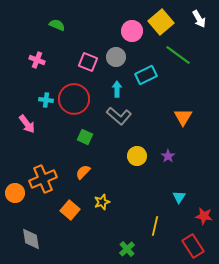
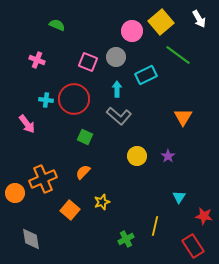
green cross: moved 1 px left, 10 px up; rotated 14 degrees clockwise
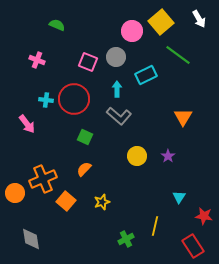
orange semicircle: moved 1 px right, 3 px up
orange square: moved 4 px left, 9 px up
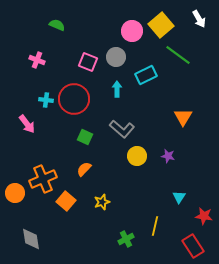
yellow square: moved 3 px down
gray L-shape: moved 3 px right, 13 px down
purple star: rotated 24 degrees counterclockwise
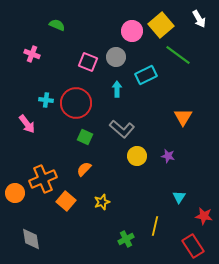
pink cross: moved 5 px left, 6 px up
red circle: moved 2 px right, 4 px down
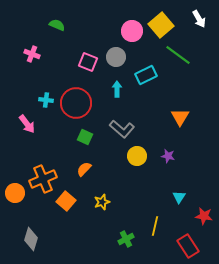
orange triangle: moved 3 px left
gray diamond: rotated 25 degrees clockwise
red rectangle: moved 5 px left
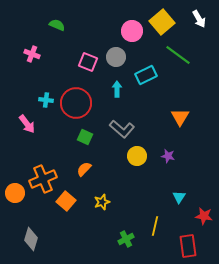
yellow square: moved 1 px right, 3 px up
red rectangle: rotated 25 degrees clockwise
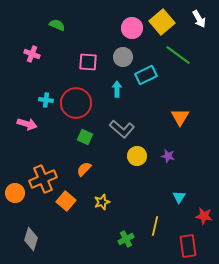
pink circle: moved 3 px up
gray circle: moved 7 px right
pink square: rotated 18 degrees counterclockwise
pink arrow: rotated 36 degrees counterclockwise
